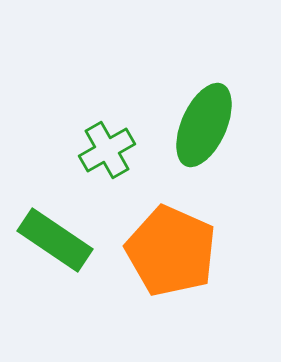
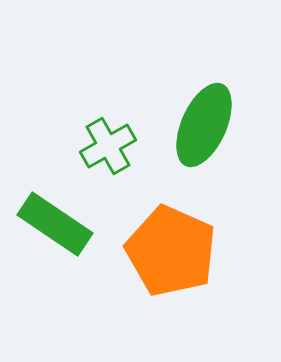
green cross: moved 1 px right, 4 px up
green rectangle: moved 16 px up
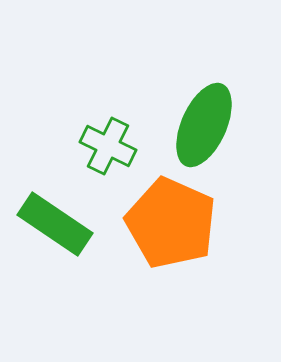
green cross: rotated 34 degrees counterclockwise
orange pentagon: moved 28 px up
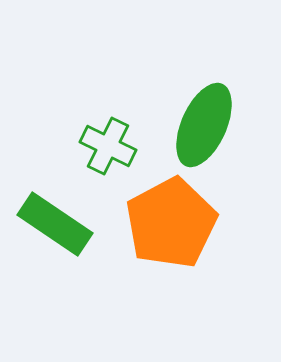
orange pentagon: rotated 20 degrees clockwise
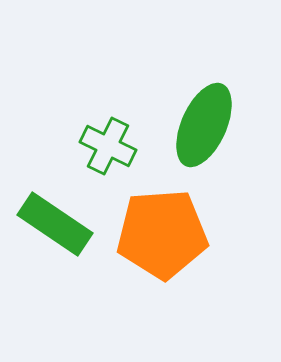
orange pentagon: moved 9 px left, 11 px down; rotated 24 degrees clockwise
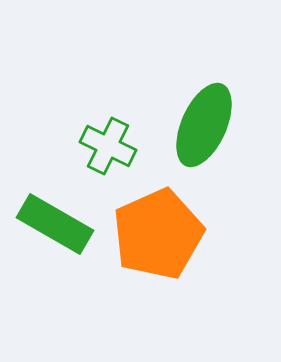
green rectangle: rotated 4 degrees counterclockwise
orange pentagon: moved 4 px left; rotated 20 degrees counterclockwise
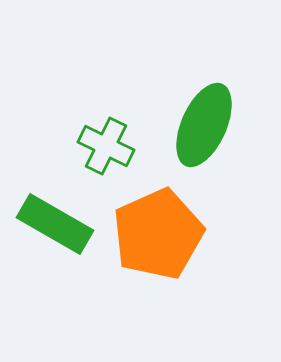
green cross: moved 2 px left
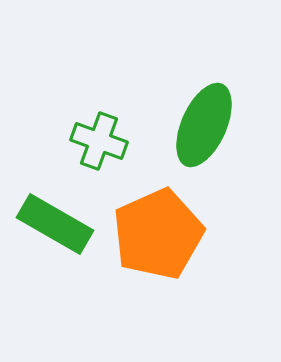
green cross: moved 7 px left, 5 px up; rotated 6 degrees counterclockwise
